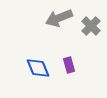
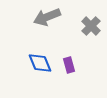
gray arrow: moved 12 px left, 1 px up
blue diamond: moved 2 px right, 5 px up
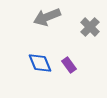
gray cross: moved 1 px left, 1 px down
purple rectangle: rotated 21 degrees counterclockwise
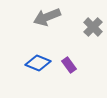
gray cross: moved 3 px right
blue diamond: moved 2 px left; rotated 45 degrees counterclockwise
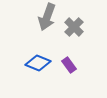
gray arrow: rotated 48 degrees counterclockwise
gray cross: moved 19 px left
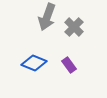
blue diamond: moved 4 px left
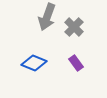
purple rectangle: moved 7 px right, 2 px up
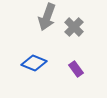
purple rectangle: moved 6 px down
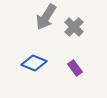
gray arrow: moved 1 px left; rotated 12 degrees clockwise
purple rectangle: moved 1 px left, 1 px up
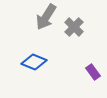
blue diamond: moved 1 px up
purple rectangle: moved 18 px right, 4 px down
